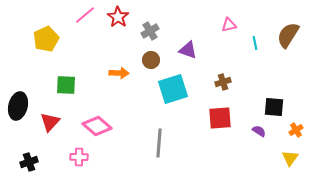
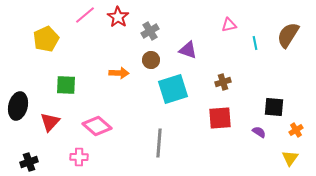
purple semicircle: moved 1 px down
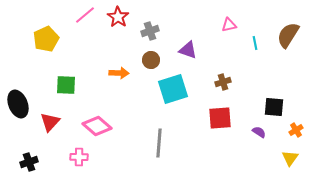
gray cross: rotated 12 degrees clockwise
black ellipse: moved 2 px up; rotated 36 degrees counterclockwise
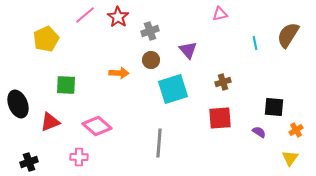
pink triangle: moved 9 px left, 11 px up
purple triangle: rotated 30 degrees clockwise
red triangle: rotated 25 degrees clockwise
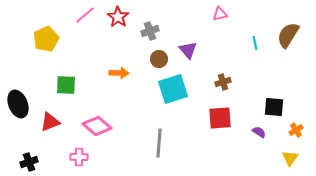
brown circle: moved 8 px right, 1 px up
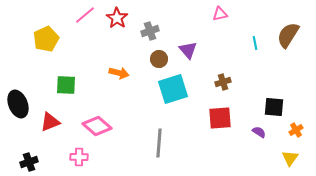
red star: moved 1 px left, 1 px down
orange arrow: rotated 12 degrees clockwise
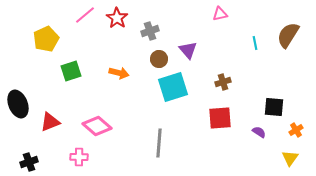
green square: moved 5 px right, 14 px up; rotated 20 degrees counterclockwise
cyan square: moved 2 px up
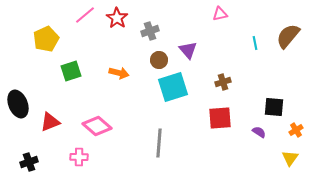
brown semicircle: moved 1 px down; rotated 8 degrees clockwise
brown circle: moved 1 px down
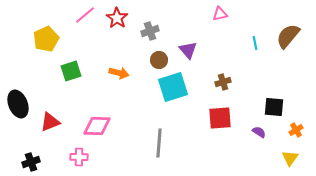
pink diamond: rotated 40 degrees counterclockwise
black cross: moved 2 px right
